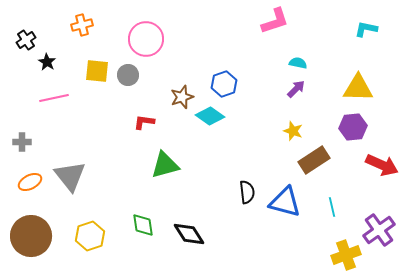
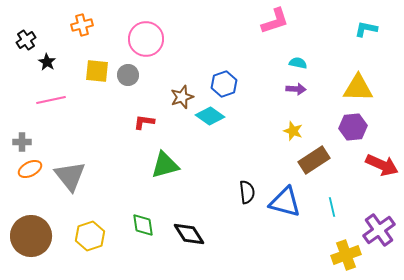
purple arrow: rotated 48 degrees clockwise
pink line: moved 3 px left, 2 px down
orange ellipse: moved 13 px up
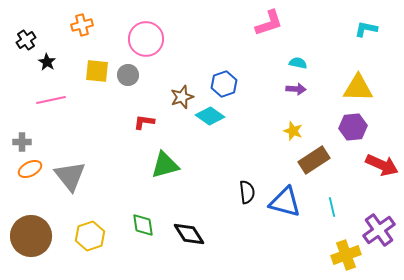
pink L-shape: moved 6 px left, 2 px down
